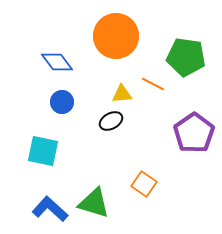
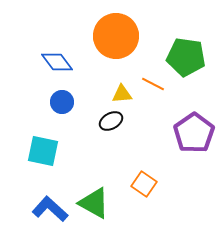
green triangle: rotated 12 degrees clockwise
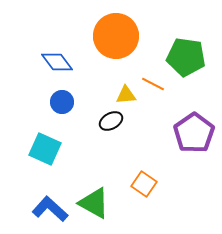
yellow triangle: moved 4 px right, 1 px down
cyan square: moved 2 px right, 2 px up; rotated 12 degrees clockwise
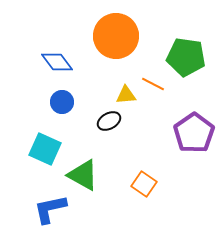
black ellipse: moved 2 px left
green triangle: moved 11 px left, 28 px up
blue L-shape: rotated 54 degrees counterclockwise
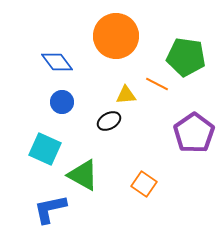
orange line: moved 4 px right
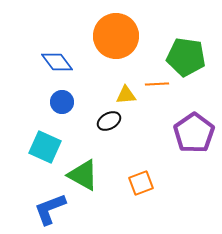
orange line: rotated 30 degrees counterclockwise
cyan square: moved 2 px up
orange square: moved 3 px left, 1 px up; rotated 35 degrees clockwise
blue L-shape: rotated 9 degrees counterclockwise
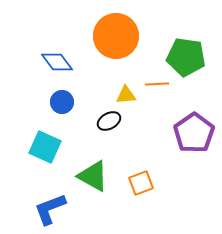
green triangle: moved 10 px right, 1 px down
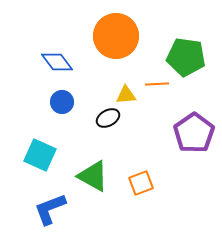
black ellipse: moved 1 px left, 3 px up
cyan square: moved 5 px left, 8 px down
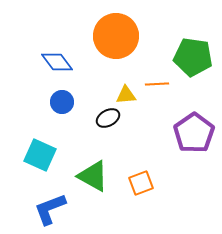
green pentagon: moved 7 px right
